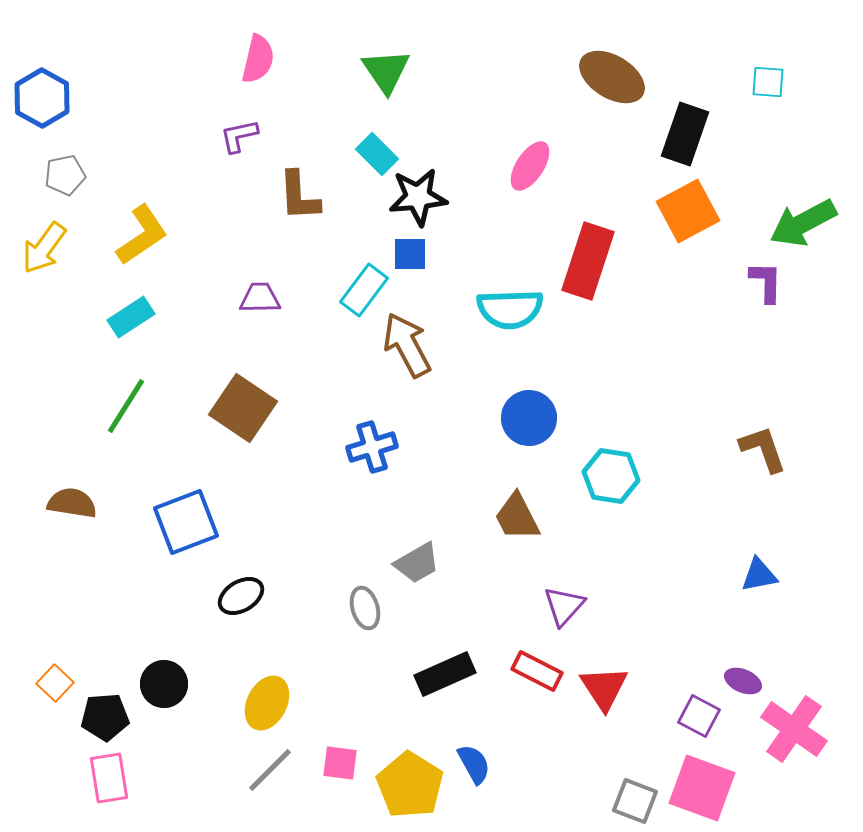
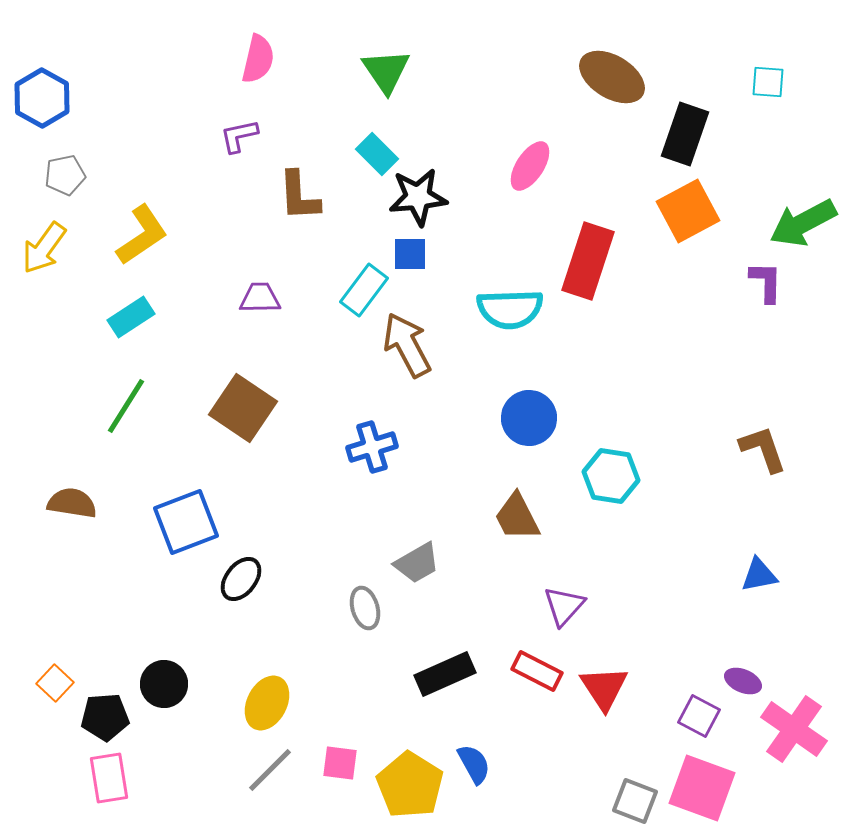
black ellipse at (241, 596): moved 17 px up; rotated 21 degrees counterclockwise
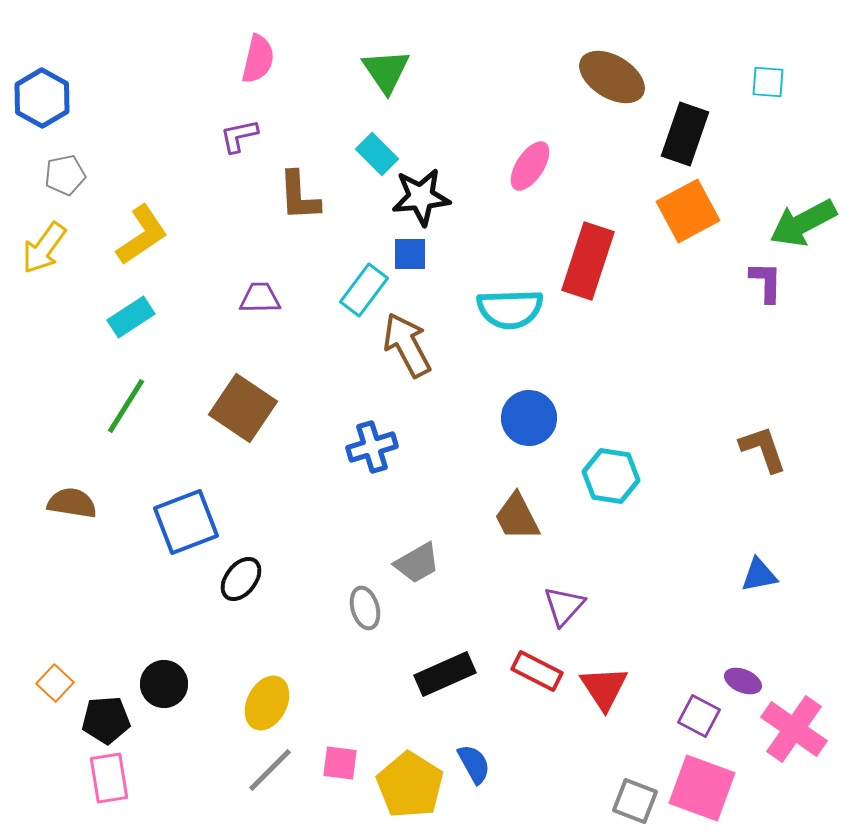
black star at (418, 197): moved 3 px right
black pentagon at (105, 717): moved 1 px right, 3 px down
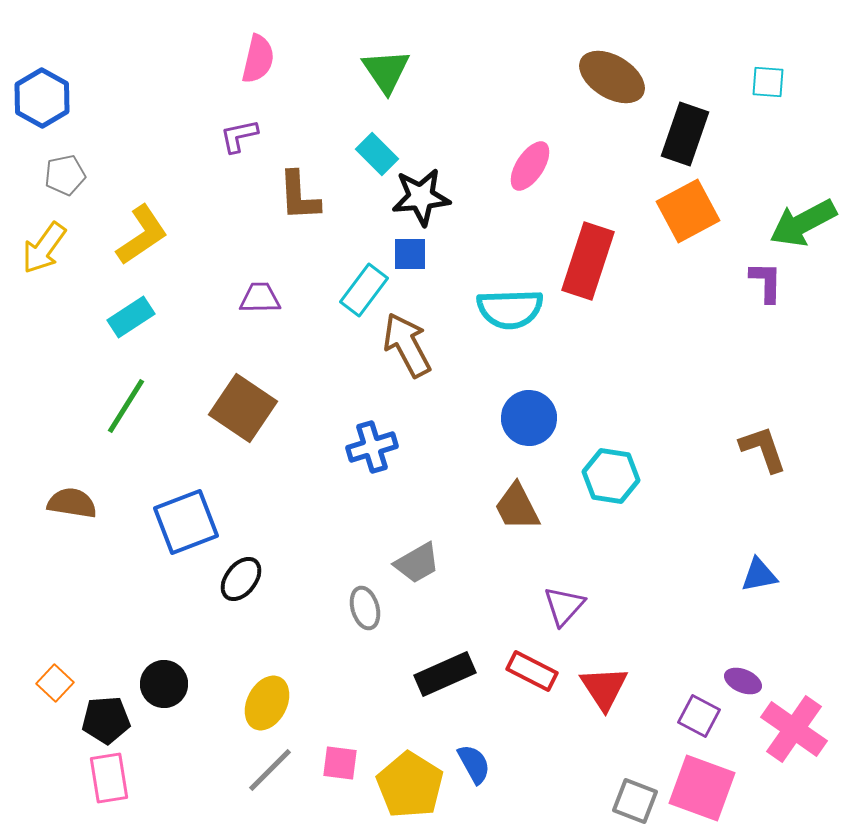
brown trapezoid at (517, 517): moved 10 px up
red rectangle at (537, 671): moved 5 px left
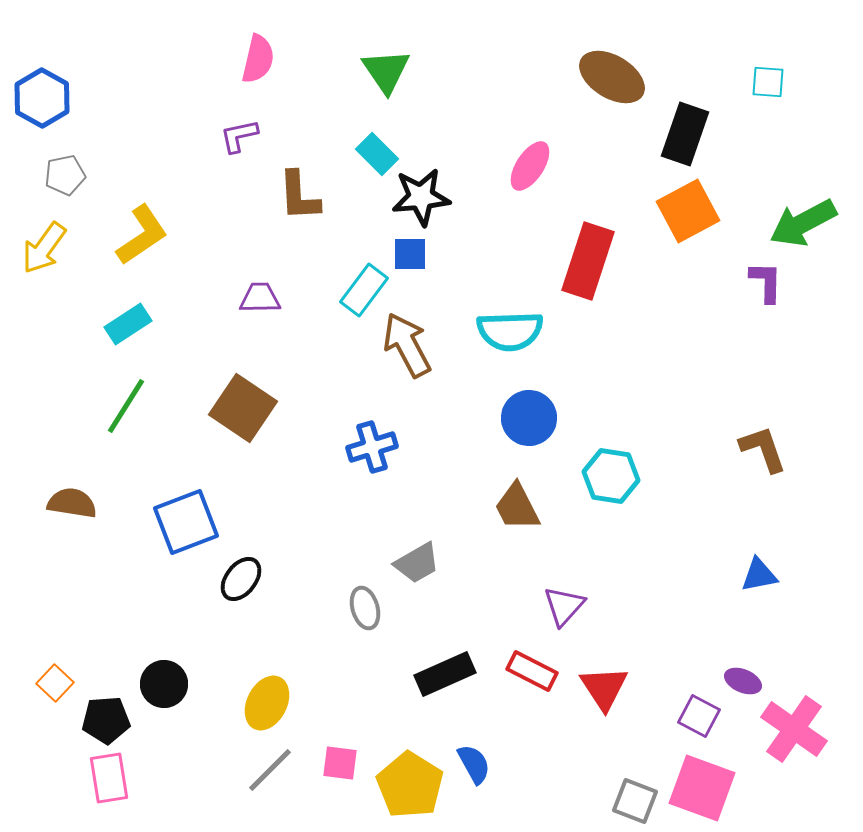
cyan semicircle at (510, 309): moved 22 px down
cyan rectangle at (131, 317): moved 3 px left, 7 px down
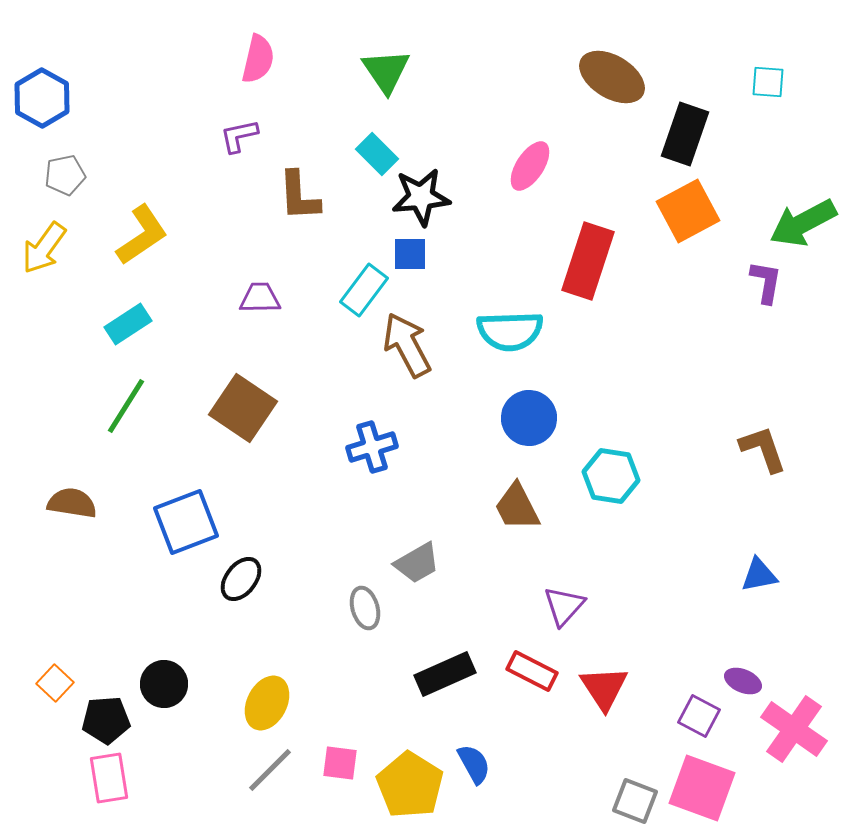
purple L-shape at (766, 282): rotated 9 degrees clockwise
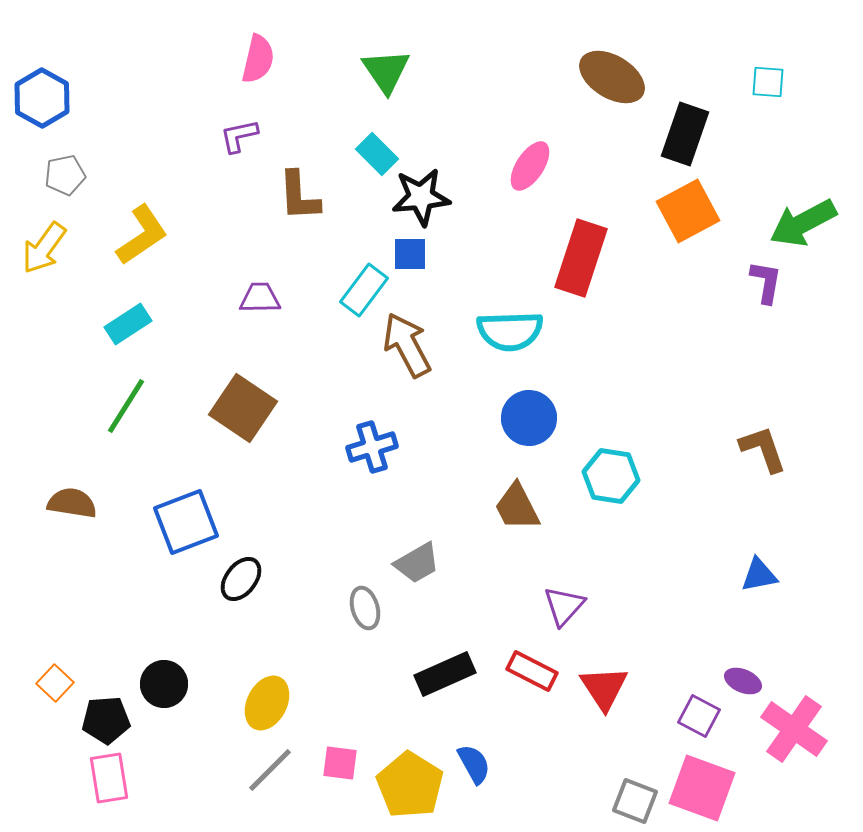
red rectangle at (588, 261): moved 7 px left, 3 px up
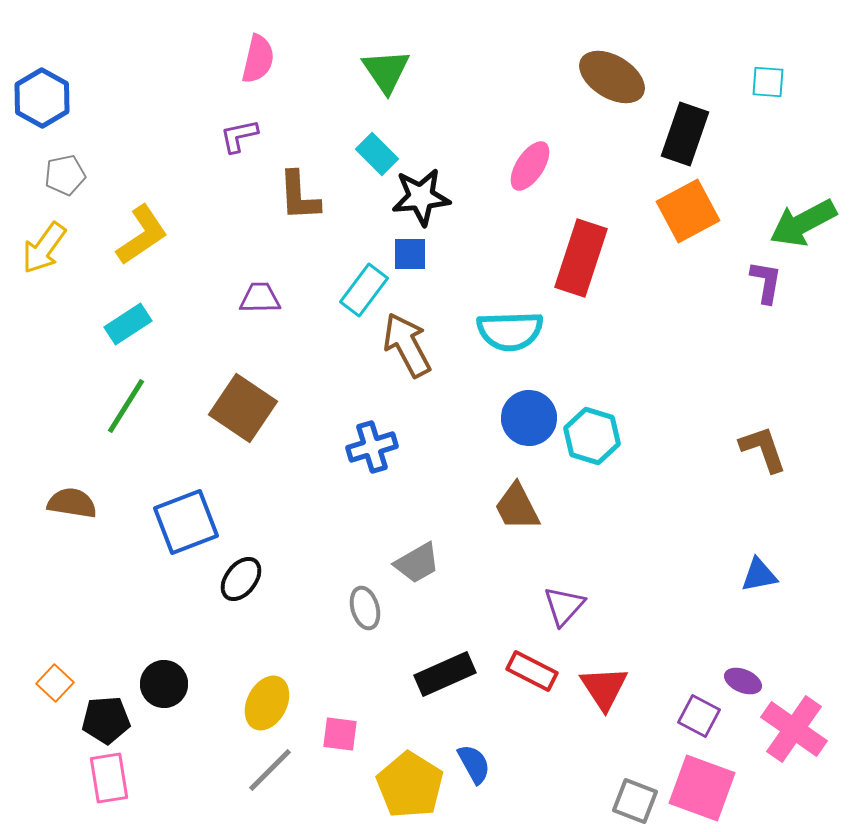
cyan hexagon at (611, 476): moved 19 px left, 40 px up; rotated 8 degrees clockwise
pink square at (340, 763): moved 29 px up
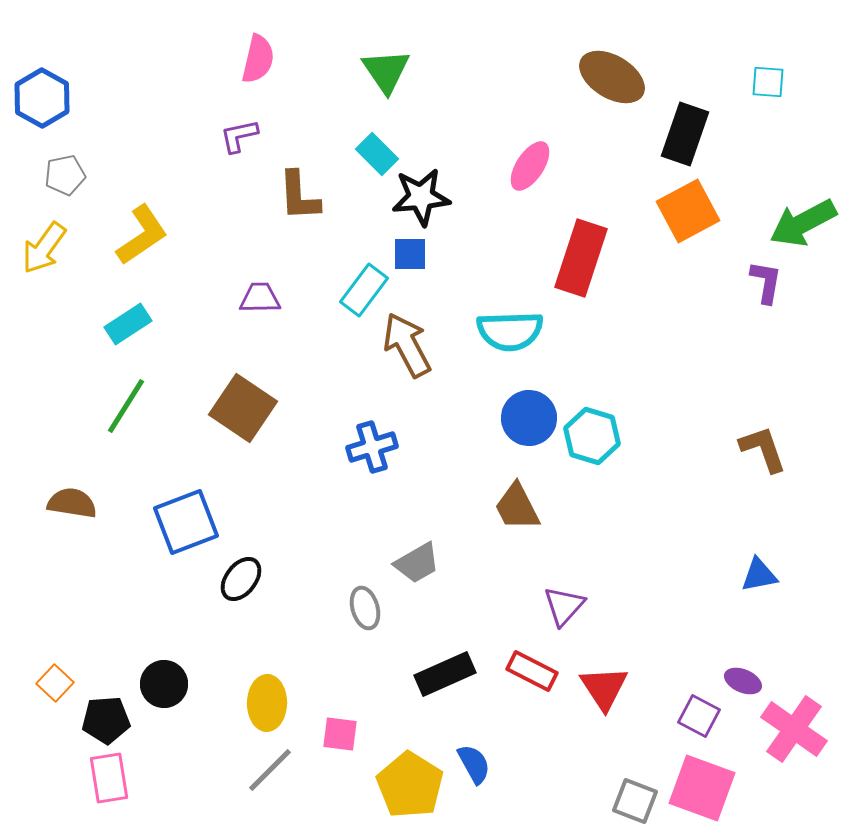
yellow ellipse at (267, 703): rotated 26 degrees counterclockwise
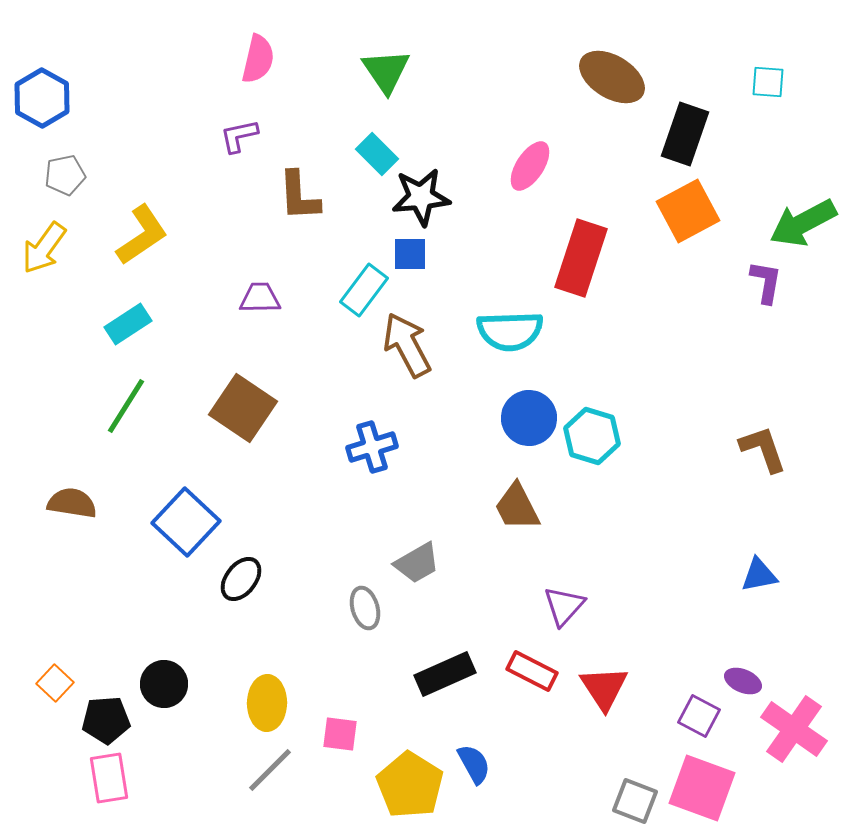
blue square at (186, 522): rotated 26 degrees counterclockwise
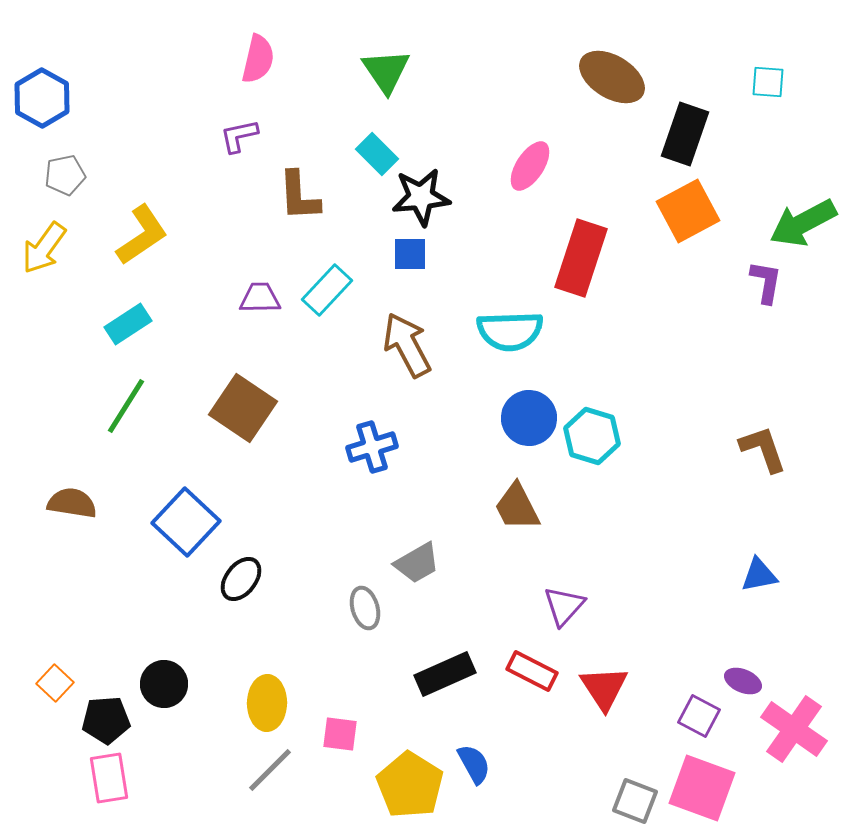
cyan rectangle at (364, 290): moved 37 px left; rotated 6 degrees clockwise
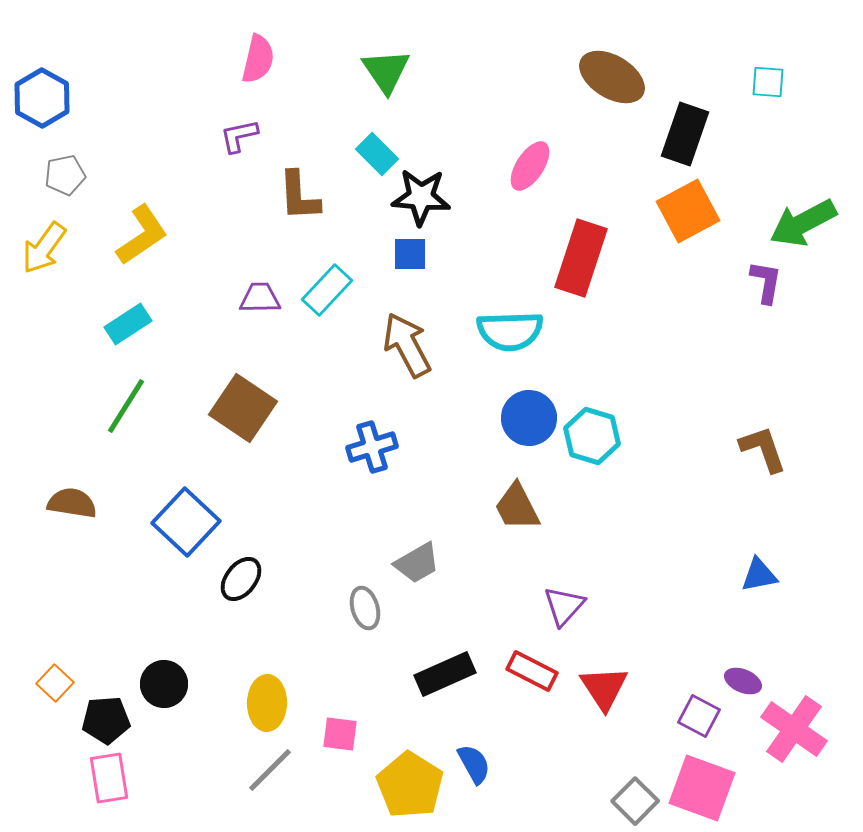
black star at (421, 197): rotated 10 degrees clockwise
gray square at (635, 801): rotated 24 degrees clockwise
